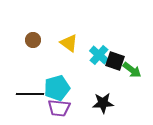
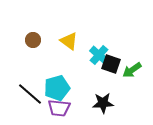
yellow triangle: moved 2 px up
black square: moved 4 px left, 3 px down
green arrow: rotated 108 degrees clockwise
black line: rotated 40 degrees clockwise
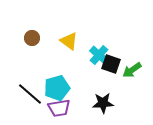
brown circle: moved 1 px left, 2 px up
purple trapezoid: rotated 15 degrees counterclockwise
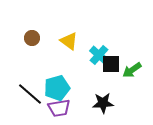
black square: rotated 18 degrees counterclockwise
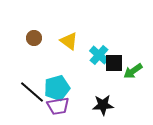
brown circle: moved 2 px right
black square: moved 3 px right, 1 px up
green arrow: moved 1 px right, 1 px down
black line: moved 2 px right, 2 px up
black star: moved 2 px down
purple trapezoid: moved 1 px left, 2 px up
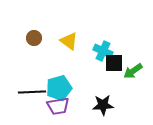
cyan cross: moved 4 px right, 4 px up; rotated 18 degrees counterclockwise
cyan pentagon: moved 2 px right
black line: rotated 44 degrees counterclockwise
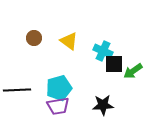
black square: moved 1 px down
black line: moved 15 px left, 2 px up
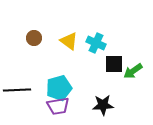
cyan cross: moved 7 px left, 8 px up
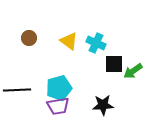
brown circle: moved 5 px left
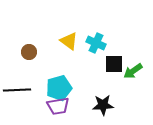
brown circle: moved 14 px down
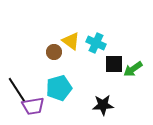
yellow triangle: moved 2 px right
brown circle: moved 25 px right
green arrow: moved 2 px up
black line: rotated 60 degrees clockwise
purple trapezoid: moved 25 px left
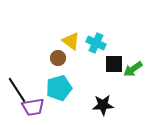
brown circle: moved 4 px right, 6 px down
purple trapezoid: moved 1 px down
